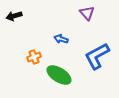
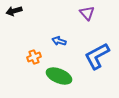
black arrow: moved 5 px up
blue arrow: moved 2 px left, 2 px down
green ellipse: moved 1 px down; rotated 10 degrees counterclockwise
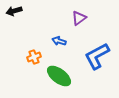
purple triangle: moved 8 px left, 5 px down; rotated 35 degrees clockwise
green ellipse: rotated 15 degrees clockwise
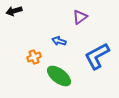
purple triangle: moved 1 px right, 1 px up
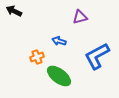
black arrow: rotated 42 degrees clockwise
purple triangle: rotated 21 degrees clockwise
orange cross: moved 3 px right
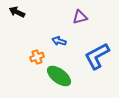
black arrow: moved 3 px right, 1 px down
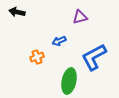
black arrow: rotated 14 degrees counterclockwise
blue arrow: rotated 40 degrees counterclockwise
blue L-shape: moved 3 px left, 1 px down
green ellipse: moved 10 px right, 5 px down; rotated 65 degrees clockwise
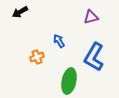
black arrow: moved 3 px right; rotated 42 degrees counterclockwise
purple triangle: moved 11 px right
blue arrow: rotated 80 degrees clockwise
blue L-shape: rotated 32 degrees counterclockwise
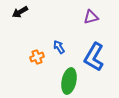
blue arrow: moved 6 px down
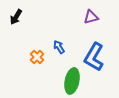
black arrow: moved 4 px left, 5 px down; rotated 28 degrees counterclockwise
orange cross: rotated 24 degrees counterclockwise
green ellipse: moved 3 px right
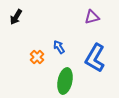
purple triangle: moved 1 px right
blue L-shape: moved 1 px right, 1 px down
green ellipse: moved 7 px left
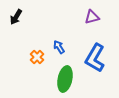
green ellipse: moved 2 px up
